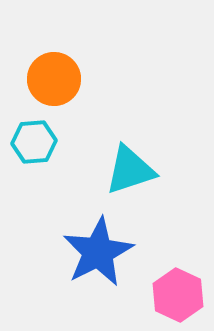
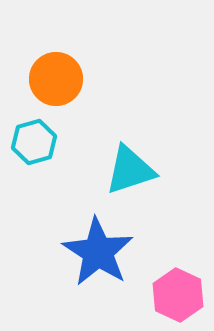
orange circle: moved 2 px right
cyan hexagon: rotated 12 degrees counterclockwise
blue star: rotated 12 degrees counterclockwise
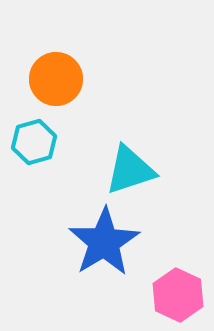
blue star: moved 6 px right, 10 px up; rotated 8 degrees clockwise
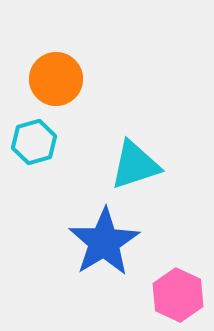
cyan triangle: moved 5 px right, 5 px up
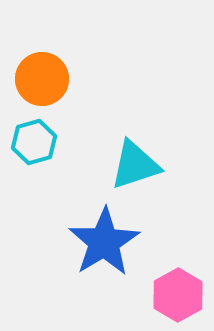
orange circle: moved 14 px left
pink hexagon: rotated 6 degrees clockwise
